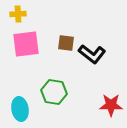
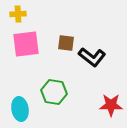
black L-shape: moved 3 px down
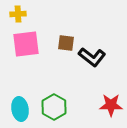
green hexagon: moved 15 px down; rotated 20 degrees clockwise
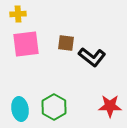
red star: moved 1 px left, 1 px down
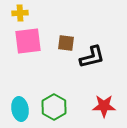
yellow cross: moved 2 px right, 1 px up
pink square: moved 2 px right, 3 px up
black L-shape: rotated 52 degrees counterclockwise
red star: moved 6 px left
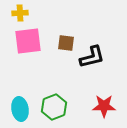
green hexagon: rotated 10 degrees clockwise
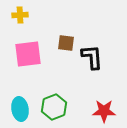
yellow cross: moved 2 px down
pink square: moved 13 px down
black L-shape: rotated 80 degrees counterclockwise
red star: moved 5 px down
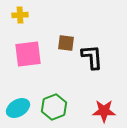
cyan ellipse: moved 2 px left, 1 px up; rotated 70 degrees clockwise
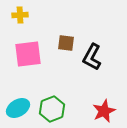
black L-shape: rotated 148 degrees counterclockwise
green hexagon: moved 2 px left, 2 px down
red star: rotated 25 degrees counterclockwise
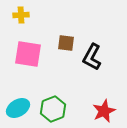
yellow cross: moved 1 px right
pink square: rotated 16 degrees clockwise
green hexagon: moved 1 px right
